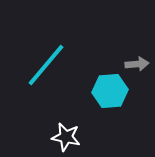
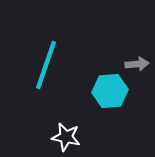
cyan line: rotated 21 degrees counterclockwise
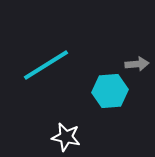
cyan line: rotated 39 degrees clockwise
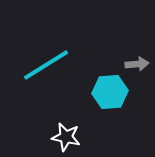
cyan hexagon: moved 1 px down
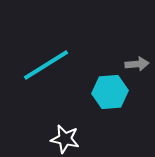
white star: moved 1 px left, 2 px down
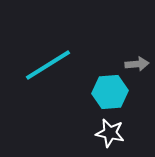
cyan line: moved 2 px right
white star: moved 45 px right, 6 px up
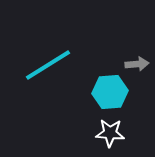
white star: rotated 8 degrees counterclockwise
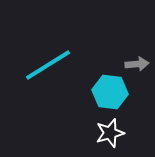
cyan hexagon: rotated 12 degrees clockwise
white star: rotated 20 degrees counterclockwise
